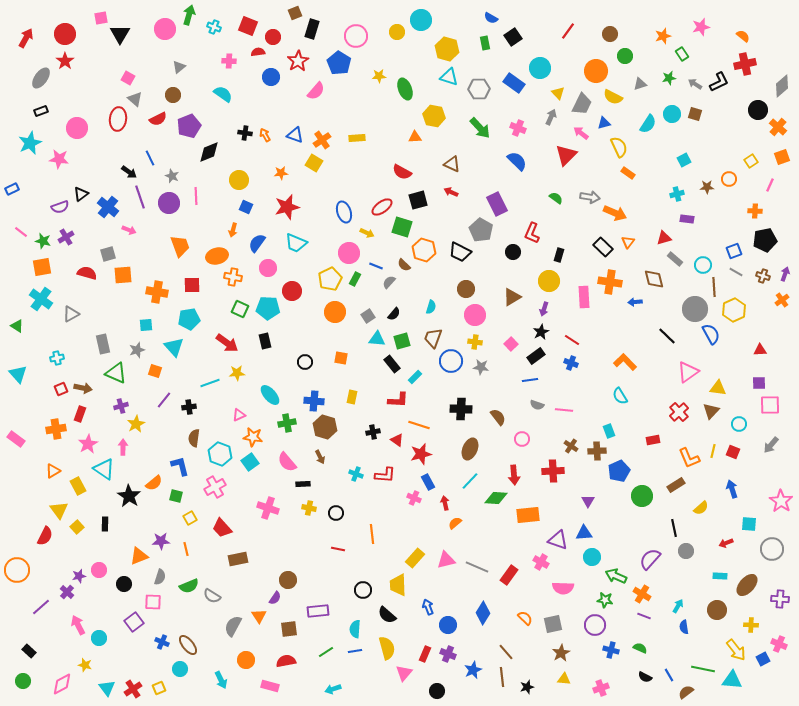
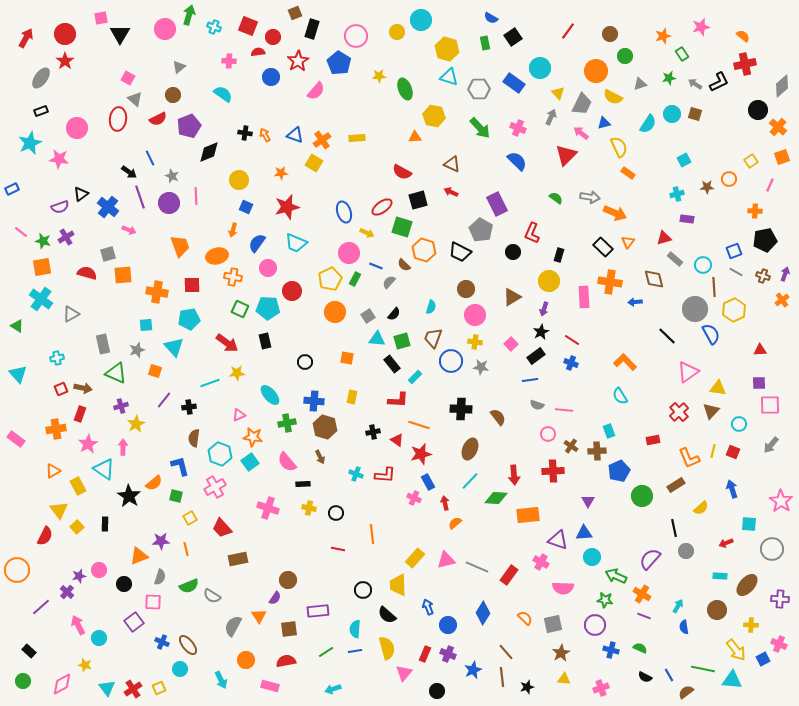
orange square at (341, 358): moved 6 px right
pink circle at (522, 439): moved 26 px right, 5 px up
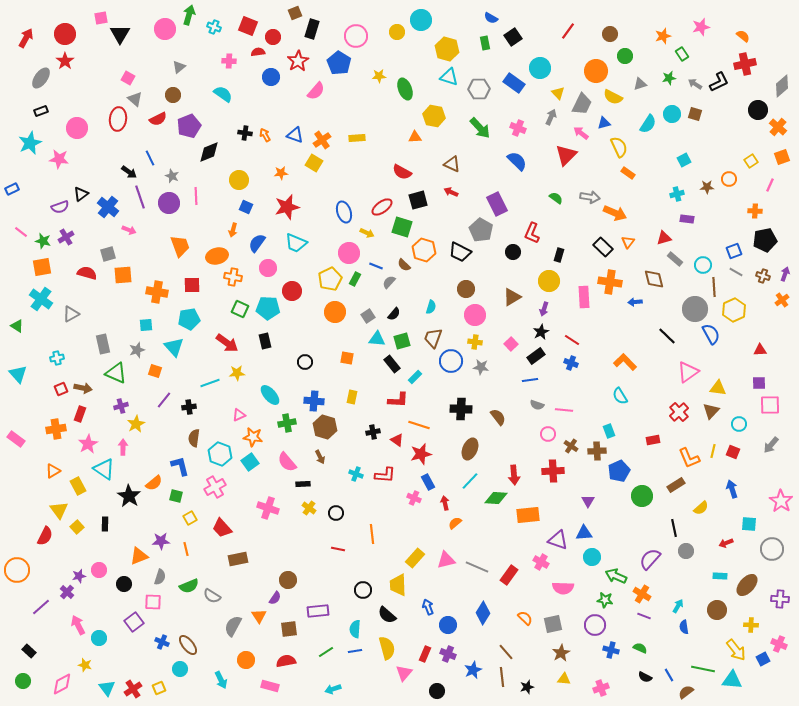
yellow cross at (309, 508): rotated 24 degrees clockwise
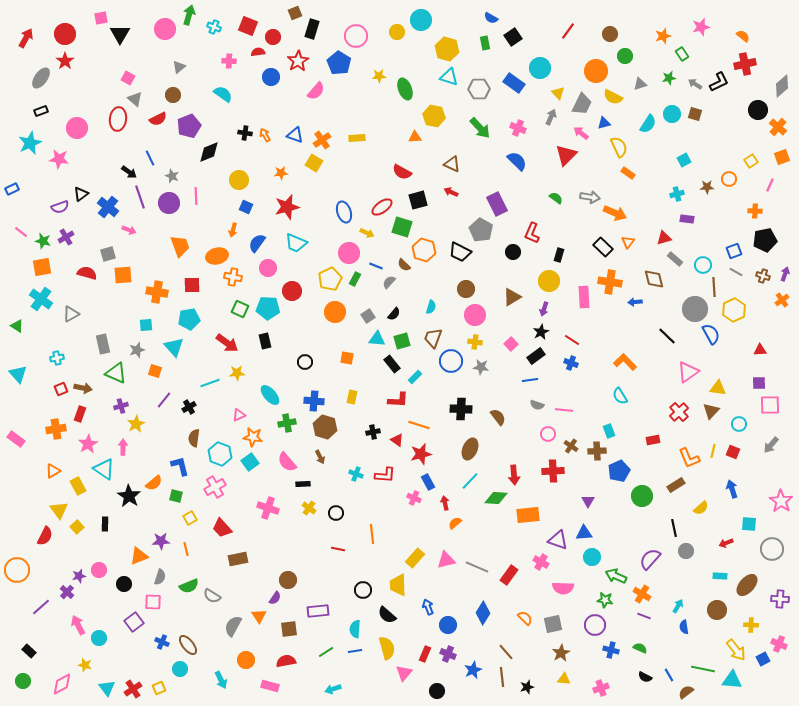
black cross at (189, 407): rotated 24 degrees counterclockwise
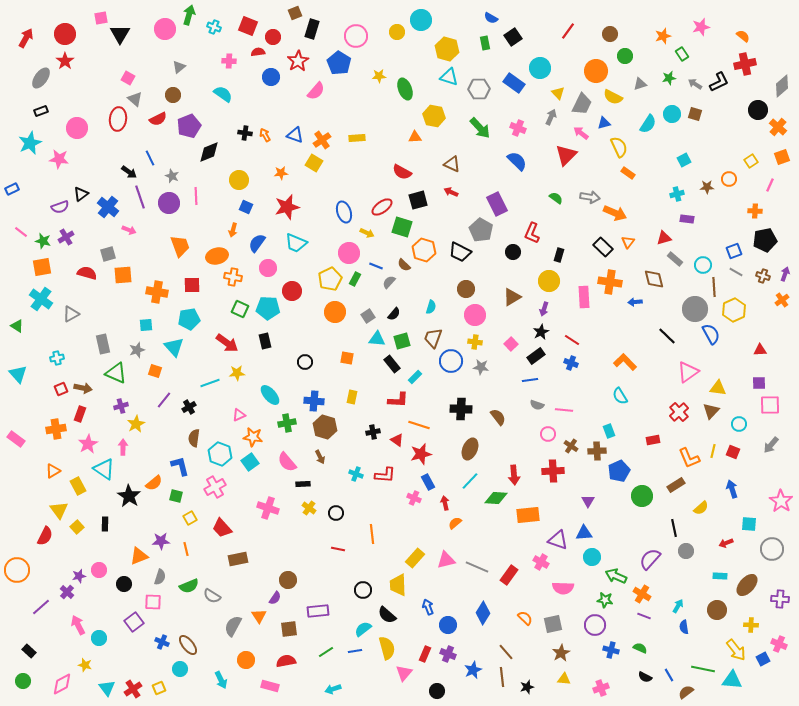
cyan semicircle at (355, 629): moved 8 px right; rotated 48 degrees clockwise
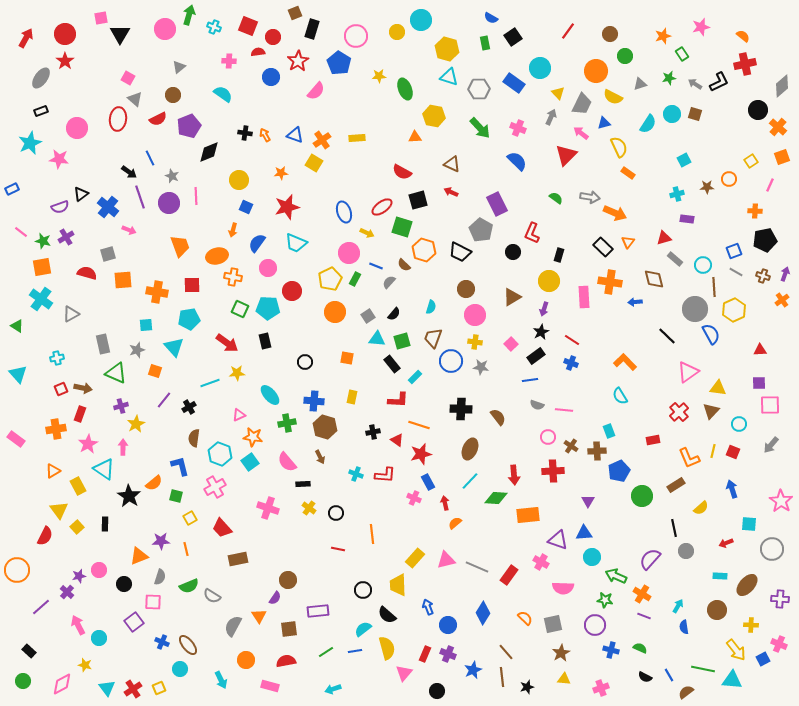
orange square at (123, 275): moved 5 px down
pink circle at (548, 434): moved 3 px down
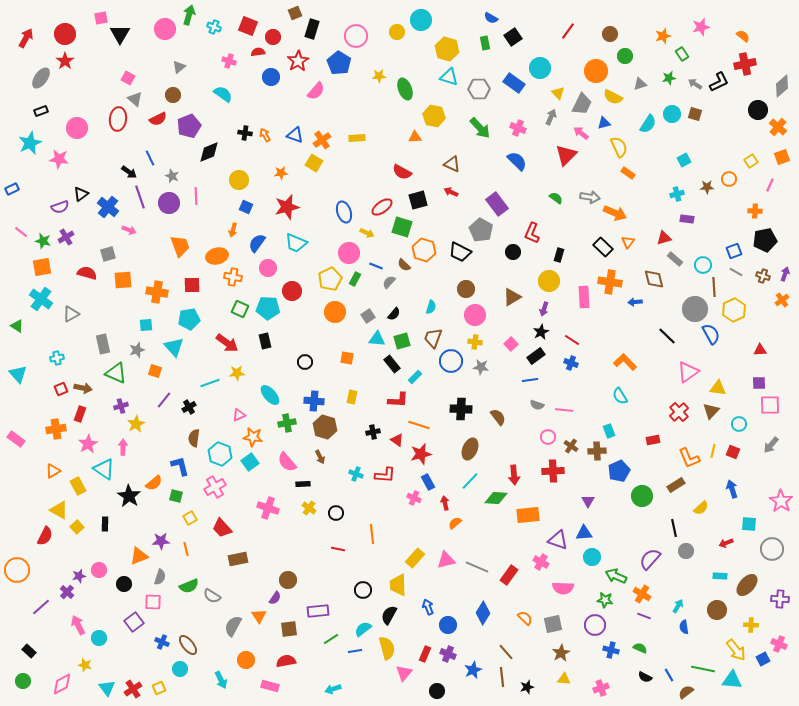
pink cross at (229, 61): rotated 16 degrees clockwise
purple rectangle at (497, 204): rotated 10 degrees counterclockwise
yellow triangle at (59, 510): rotated 24 degrees counterclockwise
black semicircle at (387, 615): moved 2 px right; rotated 78 degrees clockwise
green line at (326, 652): moved 5 px right, 13 px up
